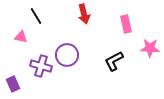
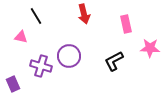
purple circle: moved 2 px right, 1 px down
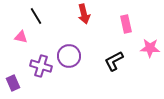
purple rectangle: moved 1 px up
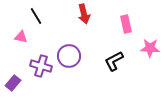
purple rectangle: rotated 63 degrees clockwise
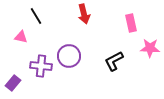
pink rectangle: moved 5 px right, 1 px up
purple cross: rotated 10 degrees counterclockwise
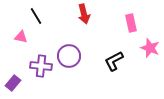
pink star: rotated 18 degrees clockwise
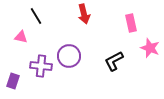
purple rectangle: moved 2 px up; rotated 21 degrees counterclockwise
